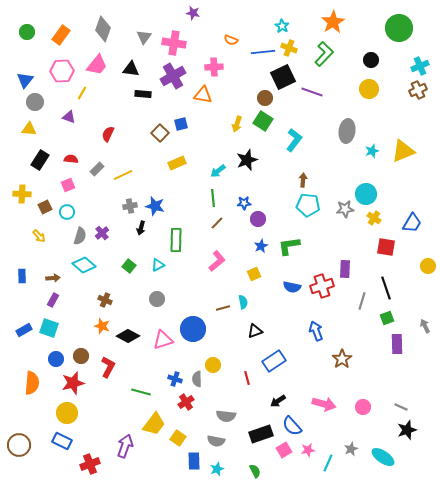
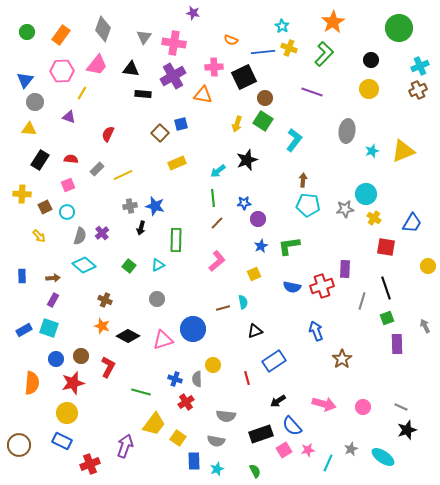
black square at (283, 77): moved 39 px left
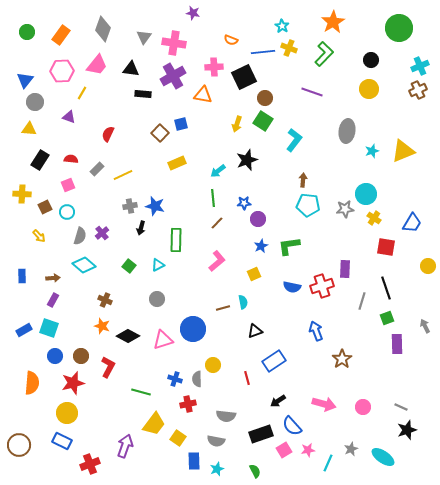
blue circle at (56, 359): moved 1 px left, 3 px up
red cross at (186, 402): moved 2 px right, 2 px down; rotated 21 degrees clockwise
